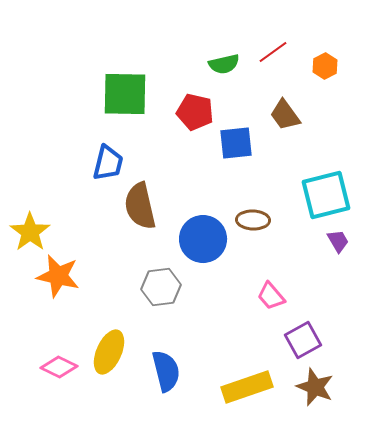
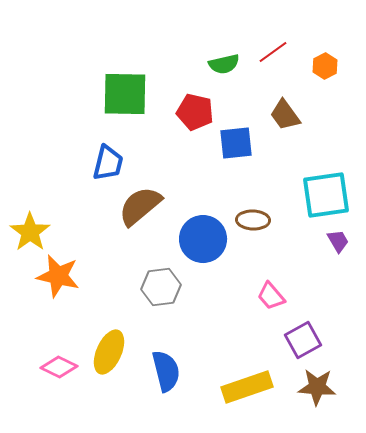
cyan square: rotated 6 degrees clockwise
brown semicircle: rotated 63 degrees clockwise
brown star: moved 2 px right; rotated 18 degrees counterclockwise
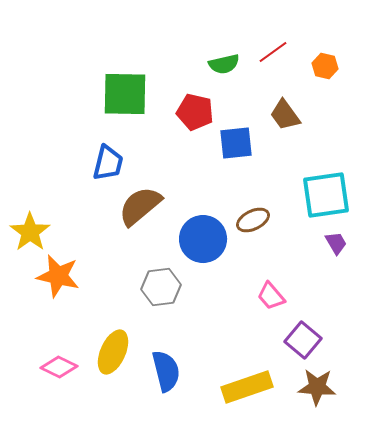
orange hexagon: rotated 20 degrees counterclockwise
brown ellipse: rotated 28 degrees counterclockwise
purple trapezoid: moved 2 px left, 2 px down
purple square: rotated 21 degrees counterclockwise
yellow ellipse: moved 4 px right
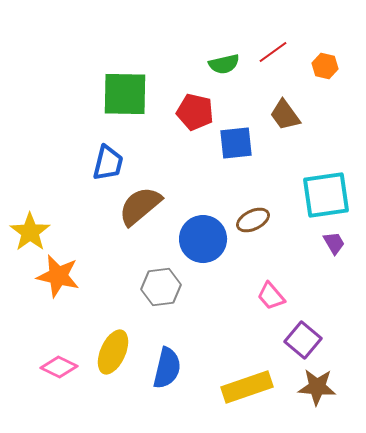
purple trapezoid: moved 2 px left
blue semicircle: moved 1 px right, 3 px up; rotated 27 degrees clockwise
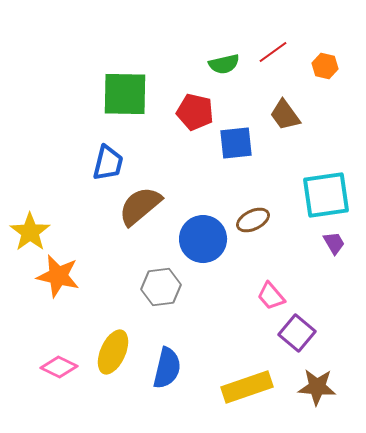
purple square: moved 6 px left, 7 px up
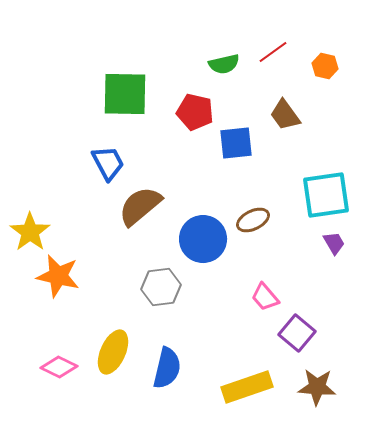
blue trapezoid: rotated 42 degrees counterclockwise
pink trapezoid: moved 6 px left, 1 px down
